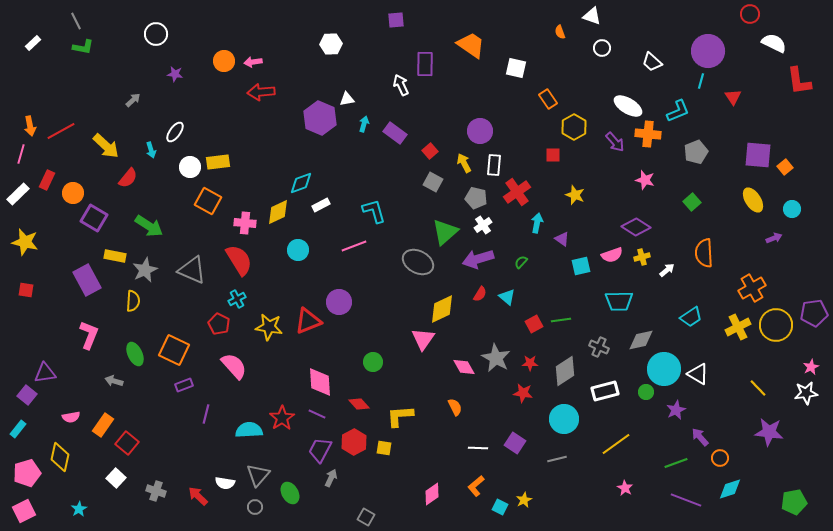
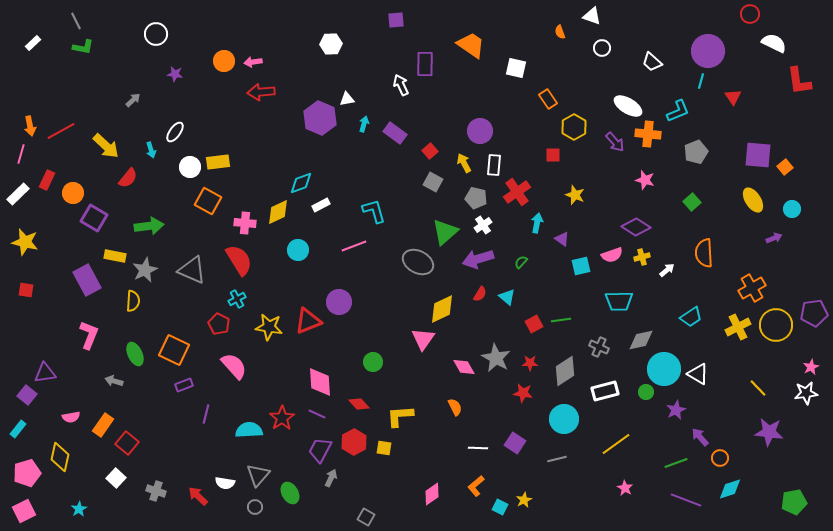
green arrow at (149, 226): rotated 40 degrees counterclockwise
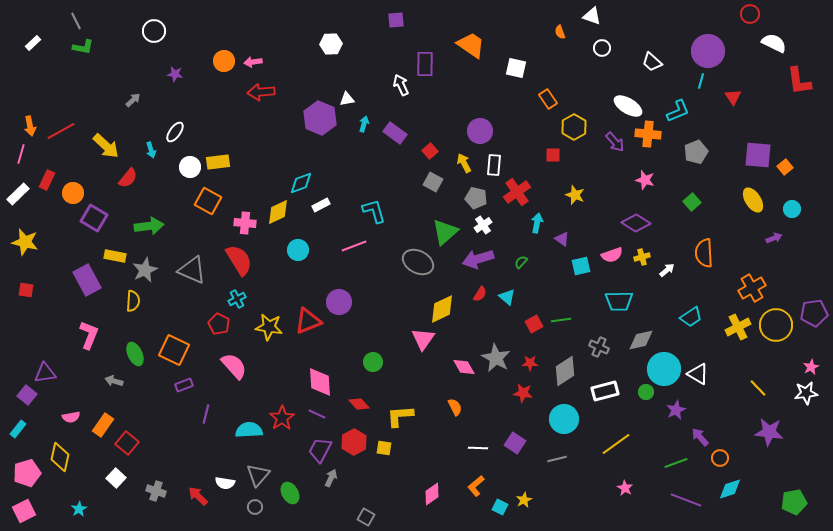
white circle at (156, 34): moved 2 px left, 3 px up
purple diamond at (636, 227): moved 4 px up
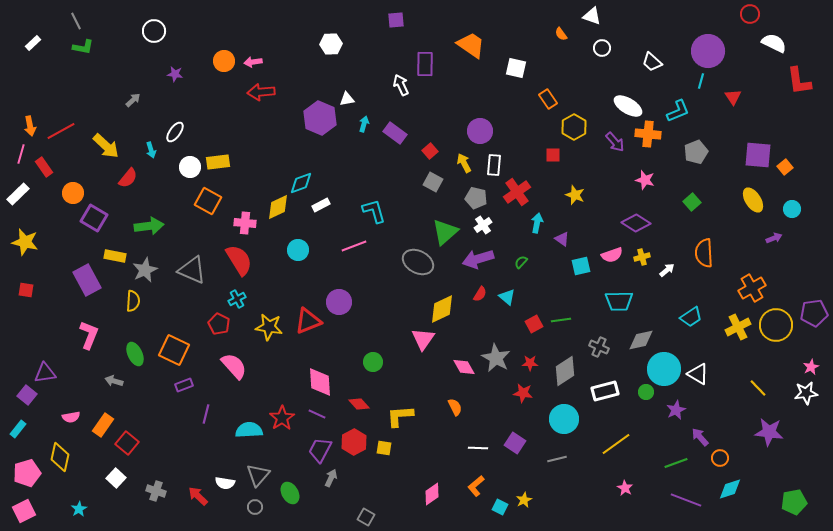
orange semicircle at (560, 32): moved 1 px right, 2 px down; rotated 16 degrees counterclockwise
red rectangle at (47, 180): moved 3 px left, 13 px up; rotated 60 degrees counterclockwise
yellow diamond at (278, 212): moved 5 px up
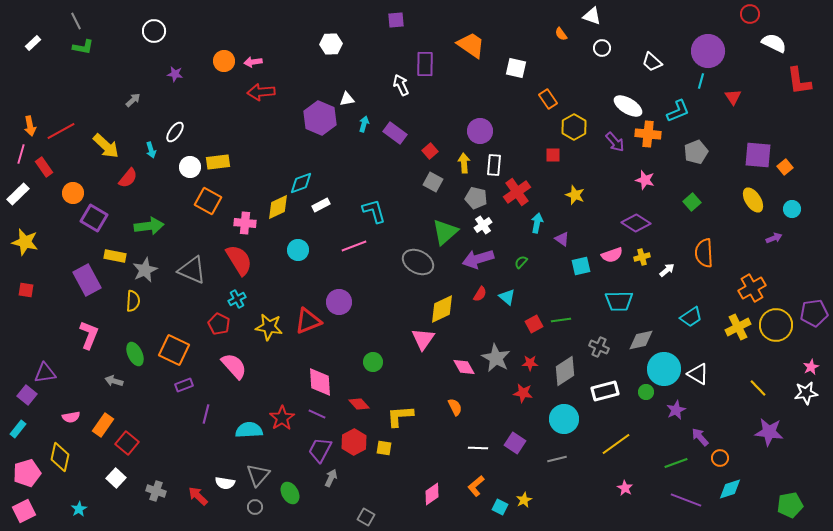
yellow arrow at (464, 163): rotated 24 degrees clockwise
green pentagon at (794, 502): moved 4 px left, 3 px down
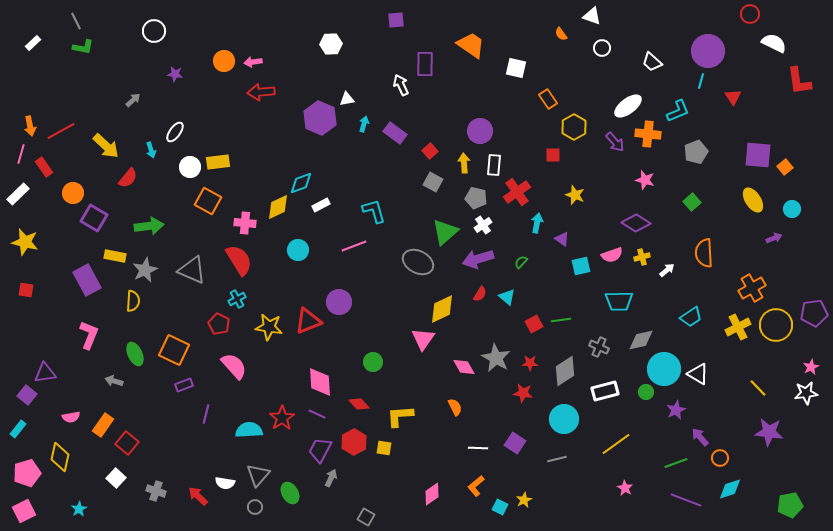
white ellipse at (628, 106): rotated 68 degrees counterclockwise
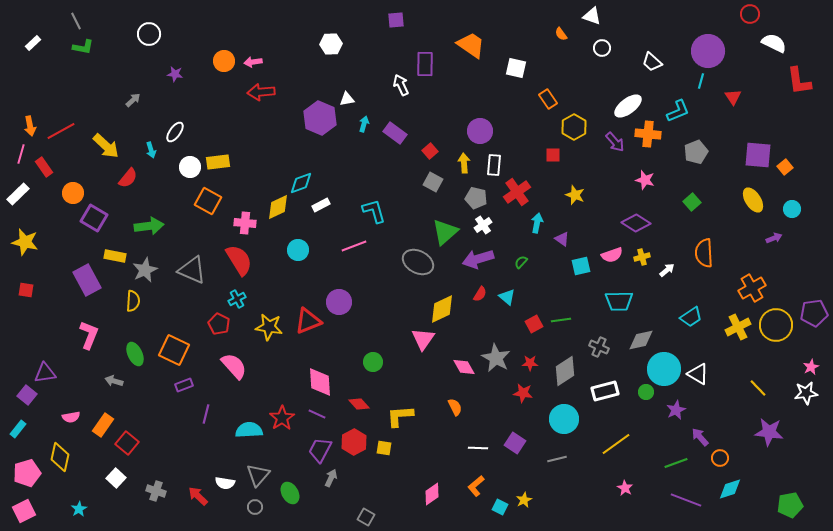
white circle at (154, 31): moved 5 px left, 3 px down
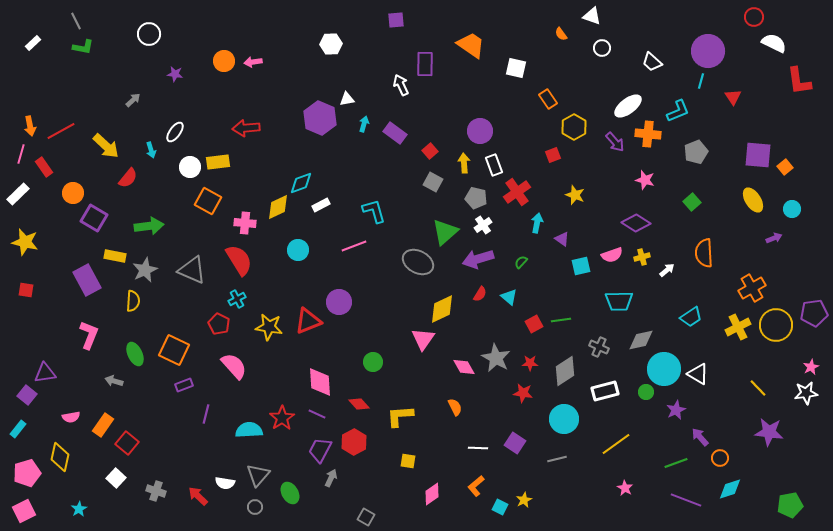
red circle at (750, 14): moved 4 px right, 3 px down
red arrow at (261, 92): moved 15 px left, 36 px down
red square at (553, 155): rotated 21 degrees counterclockwise
white rectangle at (494, 165): rotated 25 degrees counterclockwise
cyan triangle at (507, 297): moved 2 px right
yellow square at (384, 448): moved 24 px right, 13 px down
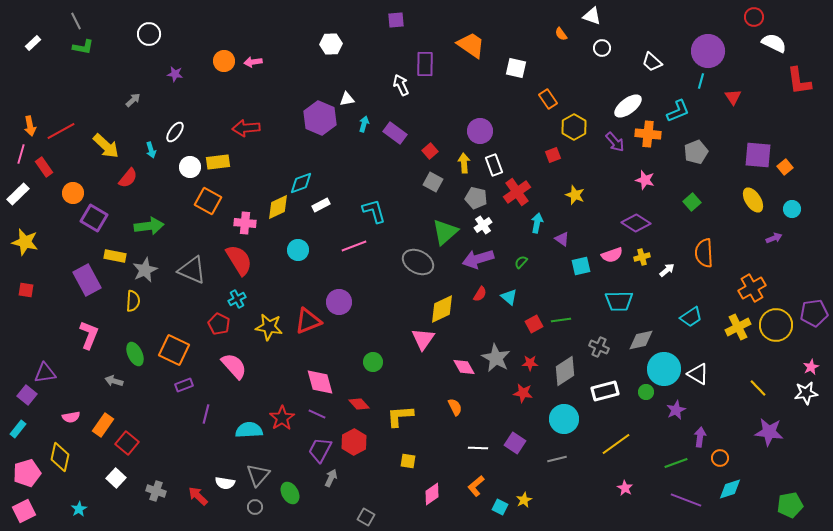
pink diamond at (320, 382): rotated 12 degrees counterclockwise
purple arrow at (700, 437): rotated 48 degrees clockwise
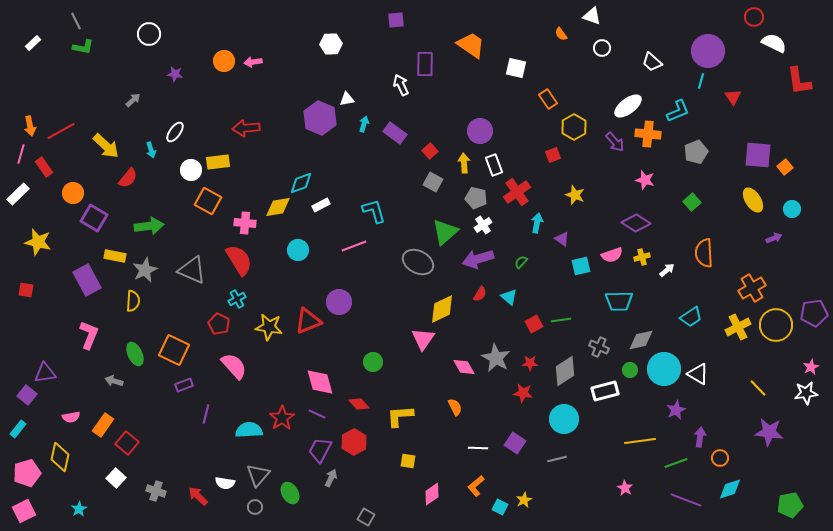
white circle at (190, 167): moved 1 px right, 3 px down
yellow diamond at (278, 207): rotated 16 degrees clockwise
yellow star at (25, 242): moved 13 px right
green circle at (646, 392): moved 16 px left, 22 px up
yellow line at (616, 444): moved 24 px right, 3 px up; rotated 28 degrees clockwise
